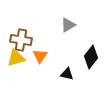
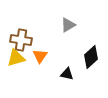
black diamond: rotated 10 degrees clockwise
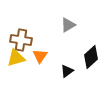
black triangle: moved 3 px up; rotated 48 degrees counterclockwise
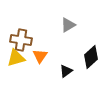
black triangle: moved 1 px left
